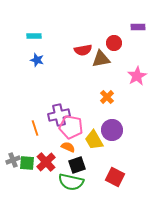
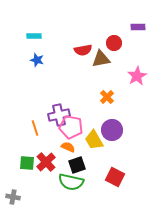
gray cross: moved 37 px down; rotated 32 degrees clockwise
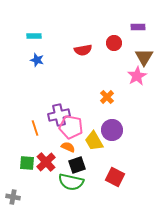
brown triangle: moved 43 px right, 2 px up; rotated 48 degrees counterclockwise
yellow trapezoid: moved 1 px down
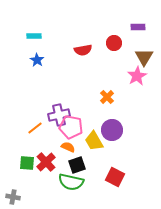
blue star: rotated 16 degrees clockwise
orange line: rotated 70 degrees clockwise
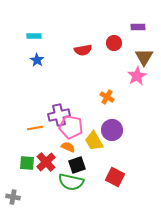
orange cross: rotated 16 degrees counterclockwise
orange line: rotated 28 degrees clockwise
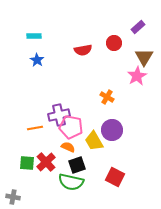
purple rectangle: rotated 40 degrees counterclockwise
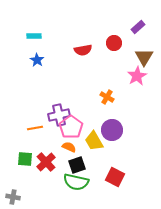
pink pentagon: rotated 25 degrees clockwise
orange semicircle: moved 1 px right
green square: moved 2 px left, 4 px up
green semicircle: moved 5 px right
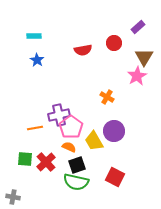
purple circle: moved 2 px right, 1 px down
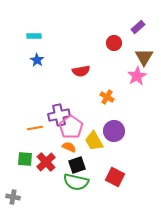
red semicircle: moved 2 px left, 21 px down
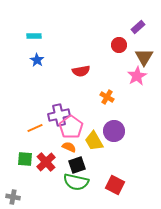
red circle: moved 5 px right, 2 px down
orange line: rotated 14 degrees counterclockwise
red square: moved 8 px down
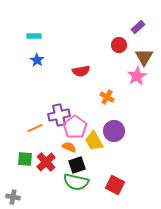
pink pentagon: moved 4 px right
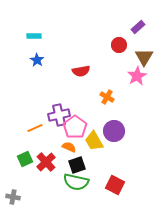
green square: rotated 28 degrees counterclockwise
